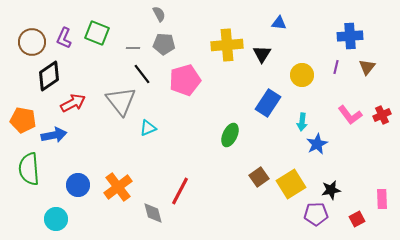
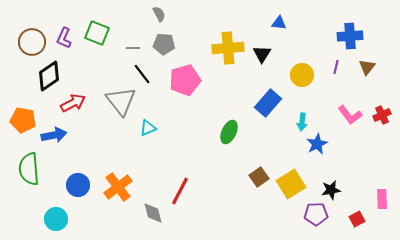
yellow cross: moved 1 px right, 3 px down
blue rectangle: rotated 8 degrees clockwise
green ellipse: moved 1 px left, 3 px up
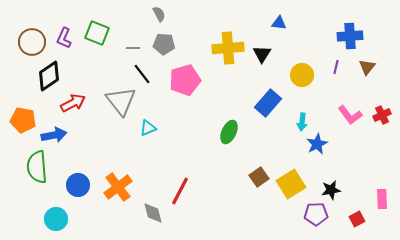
green semicircle: moved 8 px right, 2 px up
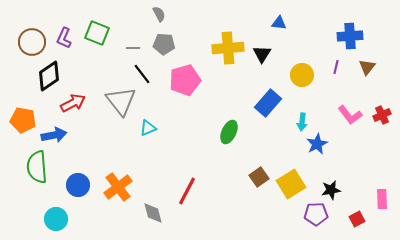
red line: moved 7 px right
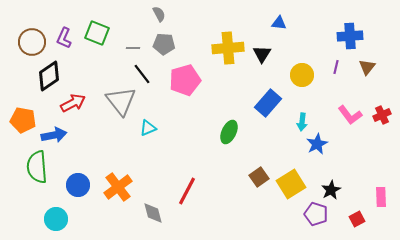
black star: rotated 18 degrees counterclockwise
pink rectangle: moved 1 px left, 2 px up
purple pentagon: rotated 20 degrees clockwise
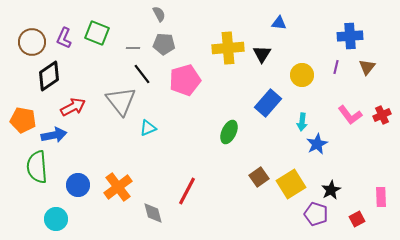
red arrow: moved 4 px down
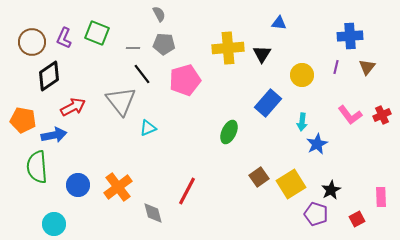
cyan circle: moved 2 px left, 5 px down
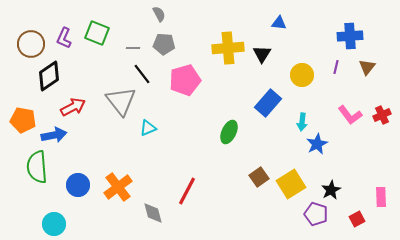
brown circle: moved 1 px left, 2 px down
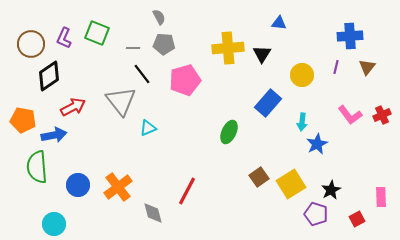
gray semicircle: moved 3 px down
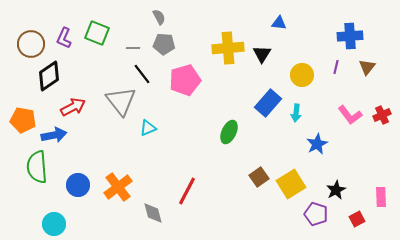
cyan arrow: moved 6 px left, 9 px up
black star: moved 5 px right
